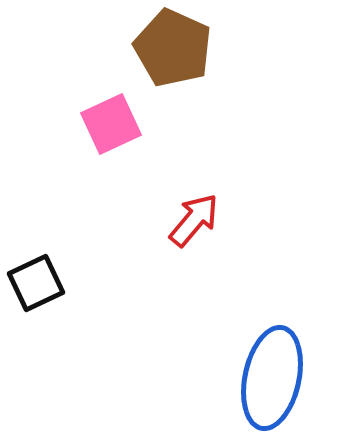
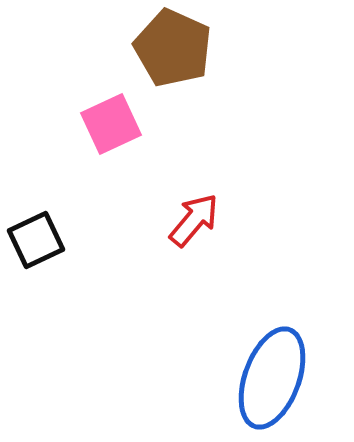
black square: moved 43 px up
blue ellipse: rotated 8 degrees clockwise
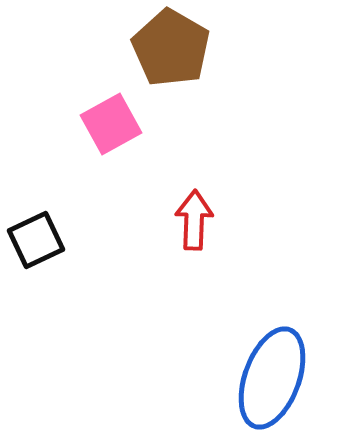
brown pentagon: moved 2 px left; rotated 6 degrees clockwise
pink square: rotated 4 degrees counterclockwise
red arrow: rotated 38 degrees counterclockwise
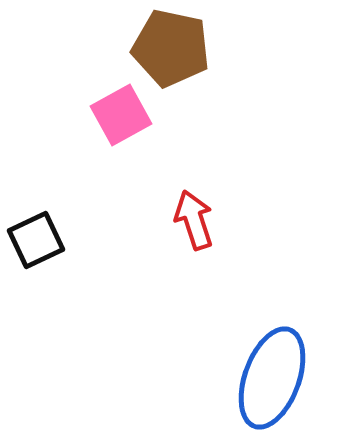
brown pentagon: rotated 18 degrees counterclockwise
pink square: moved 10 px right, 9 px up
red arrow: rotated 20 degrees counterclockwise
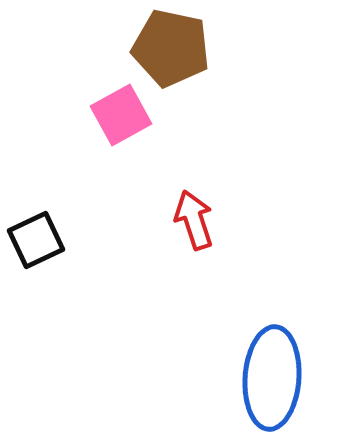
blue ellipse: rotated 16 degrees counterclockwise
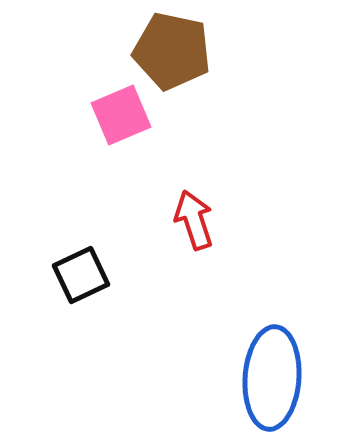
brown pentagon: moved 1 px right, 3 px down
pink square: rotated 6 degrees clockwise
black square: moved 45 px right, 35 px down
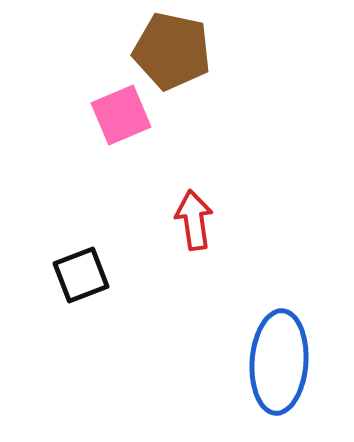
red arrow: rotated 10 degrees clockwise
black square: rotated 4 degrees clockwise
blue ellipse: moved 7 px right, 16 px up
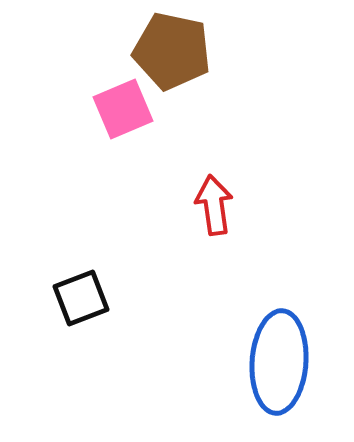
pink square: moved 2 px right, 6 px up
red arrow: moved 20 px right, 15 px up
black square: moved 23 px down
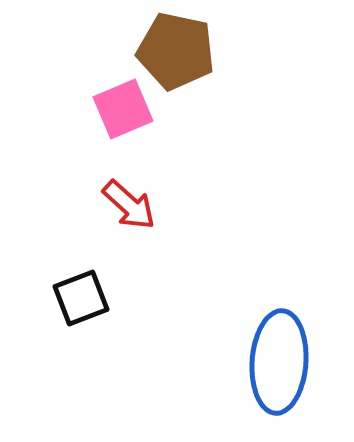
brown pentagon: moved 4 px right
red arrow: moved 85 px left; rotated 140 degrees clockwise
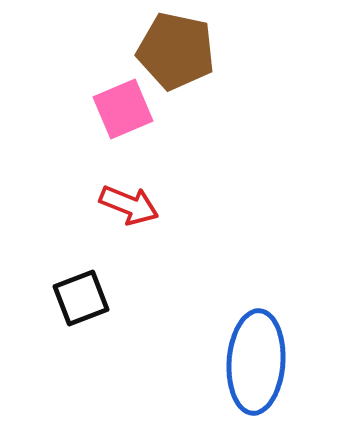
red arrow: rotated 20 degrees counterclockwise
blue ellipse: moved 23 px left
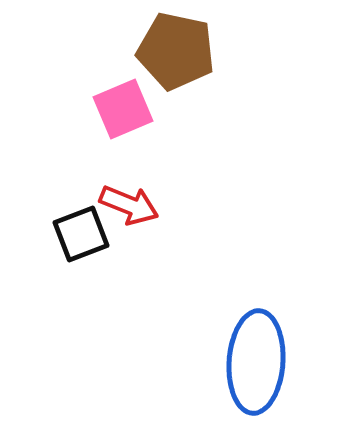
black square: moved 64 px up
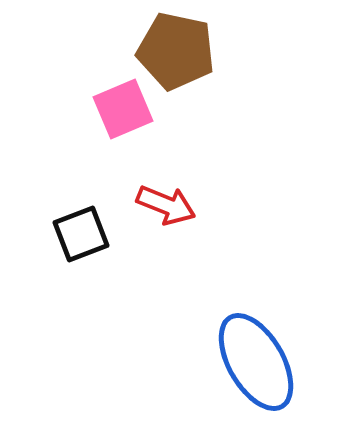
red arrow: moved 37 px right
blue ellipse: rotated 34 degrees counterclockwise
